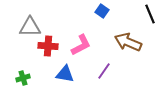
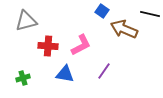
black line: rotated 54 degrees counterclockwise
gray triangle: moved 4 px left, 6 px up; rotated 15 degrees counterclockwise
brown arrow: moved 4 px left, 13 px up
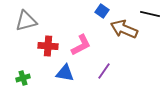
blue triangle: moved 1 px up
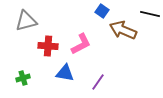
brown arrow: moved 1 px left, 1 px down
pink L-shape: moved 1 px up
purple line: moved 6 px left, 11 px down
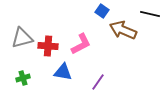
gray triangle: moved 4 px left, 17 px down
blue triangle: moved 2 px left, 1 px up
